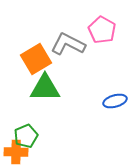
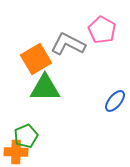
blue ellipse: rotated 35 degrees counterclockwise
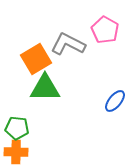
pink pentagon: moved 3 px right
green pentagon: moved 9 px left, 8 px up; rotated 30 degrees clockwise
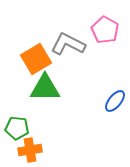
orange cross: moved 14 px right, 2 px up; rotated 10 degrees counterclockwise
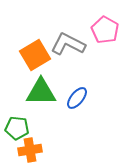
orange square: moved 1 px left, 4 px up
green triangle: moved 4 px left, 4 px down
blue ellipse: moved 38 px left, 3 px up
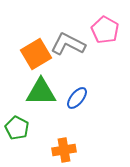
orange square: moved 1 px right, 1 px up
green pentagon: rotated 20 degrees clockwise
orange cross: moved 34 px right
